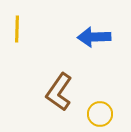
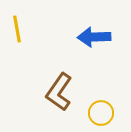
yellow line: rotated 12 degrees counterclockwise
yellow circle: moved 1 px right, 1 px up
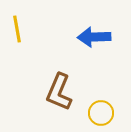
brown L-shape: rotated 12 degrees counterclockwise
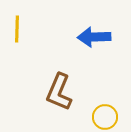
yellow line: rotated 12 degrees clockwise
yellow circle: moved 4 px right, 4 px down
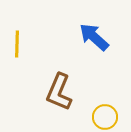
yellow line: moved 15 px down
blue arrow: rotated 44 degrees clockwise
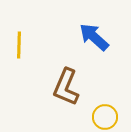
yellow line: moved 2 px right, 1 px down
brown L-shape: moved 7 px right, 5 px up
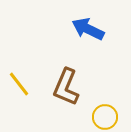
blue arrow: moved 6 px left, 8 px up; rotated 16 degrees counterclockwise
yellow line: moved 39 px down; rotated 40 degrees counterclockwise
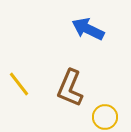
brown L-shape: moved 4 px right, 1 px down
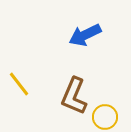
blue arrow: moved 3 px left, 6 px down; rotated 52 degrees counterclockwise
brown L-shape: moved 4 px right, 8 px down
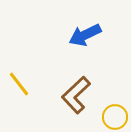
brown L-shape: moved 2 px right, 1 px up; rotated 24 degrees clockwise
yellow circle: moved 10 px right
